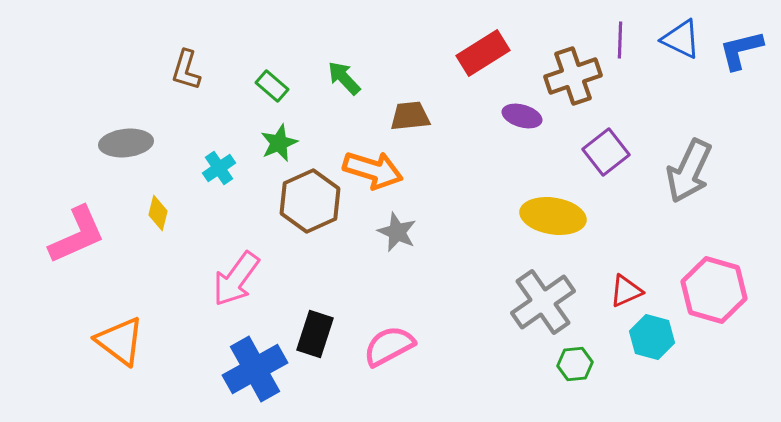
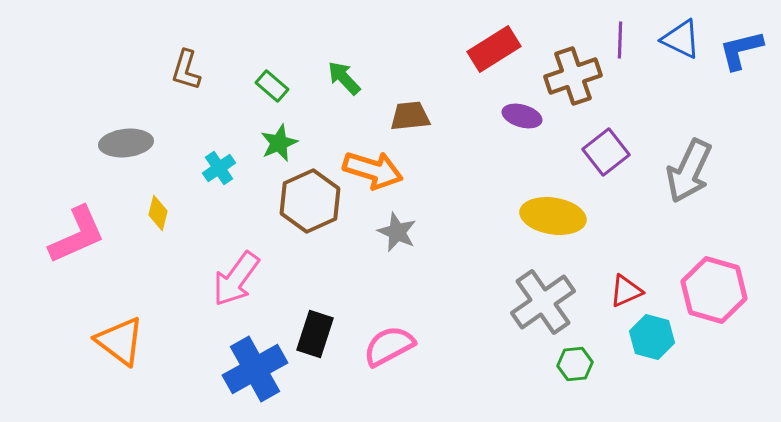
red rectangle: moved 11 px right, 4 px up
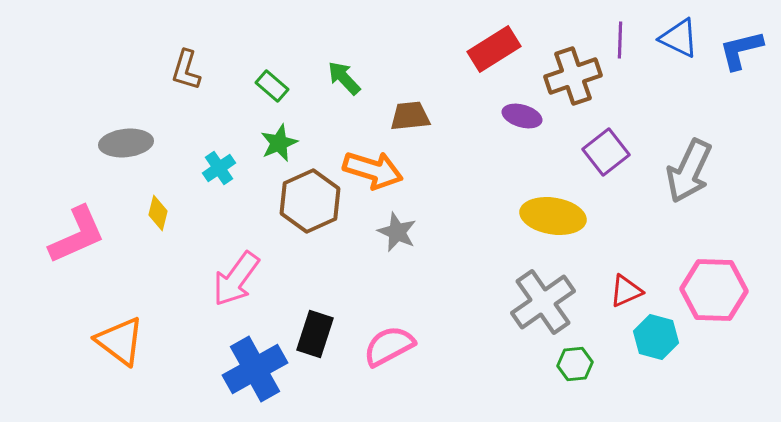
blue triangle: moved 2 px left, 1 px up
pink hexagon: rotated 14 degrees counterclockwise
cyan hexagon: moved 4 px right
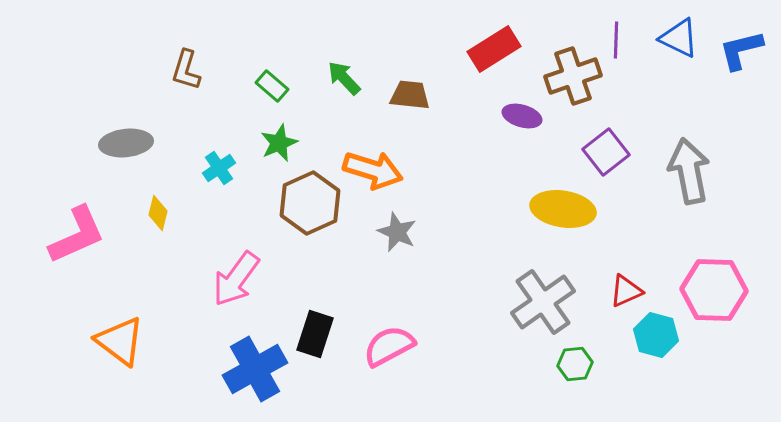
purple line: moved 4 px left
brown trapezoid: moved 21 px up; rotated 12 degrees clockwise
gray arrow: rotated 144 degrees clockwise
brown hexagon: moved 2 px down
yellow ellipse: moved 10 px right, 7 px up
cyan hexagon: moved 2 px up
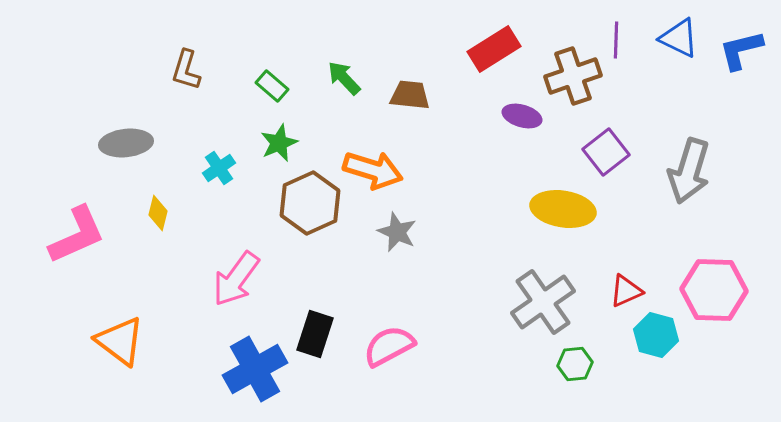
gray arrow: rotated 152 degrees counterclockwise
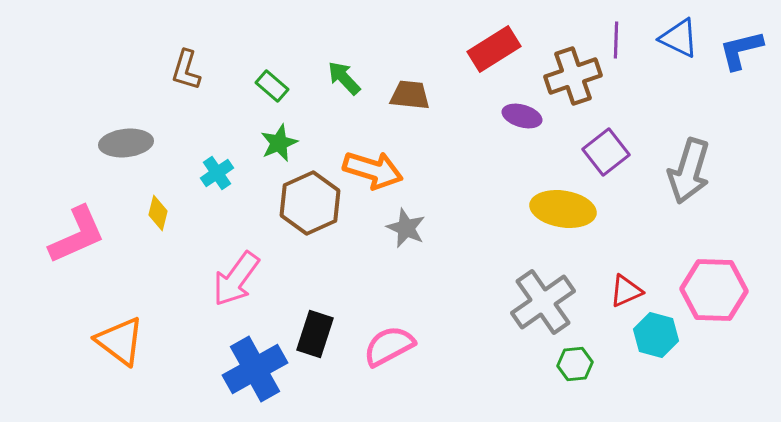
cyan cross: moved 2 px left, 5 px down
gray star: moved 9 px right, 4 px up
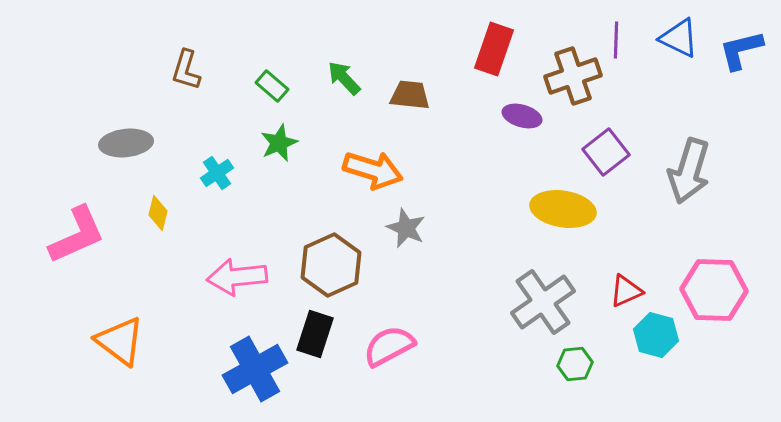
red rectangle: rotated 39 degrees counterclockwise
brown hexagon: moved 21 px right, 62 px down
pink arrow: moved 1 px right, 2 px up; rotated 48 degrees clockwise
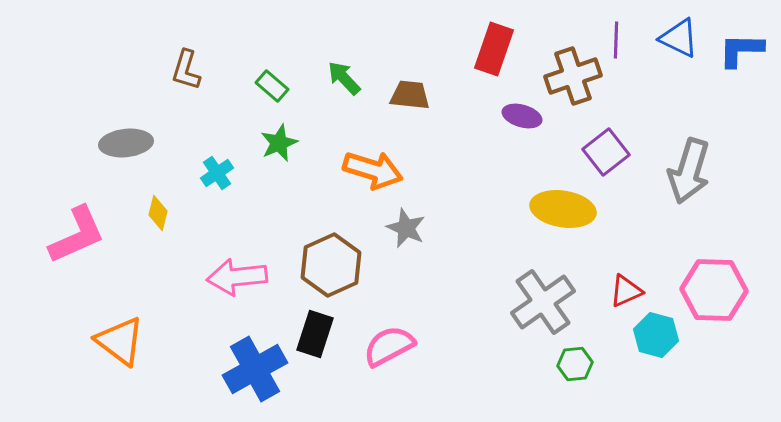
blue L-shape: rotated 15 degrees clockwise
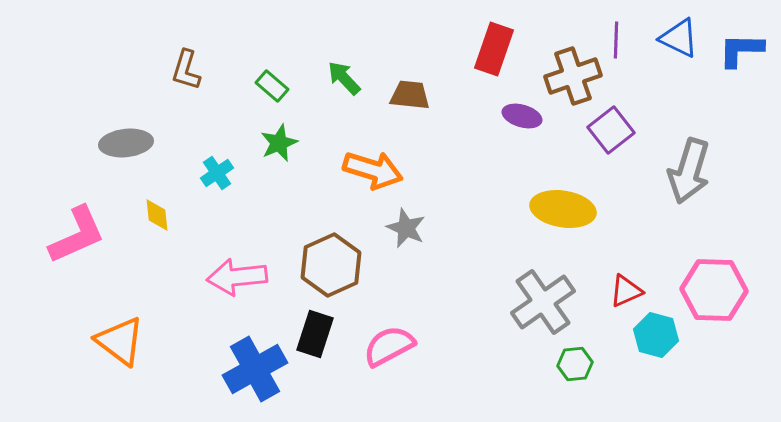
purple square: moved 5 px right, 22 px up
yellow diamond: moved 1 px left, 2 px down; rotated 20 degrees counterclockwise
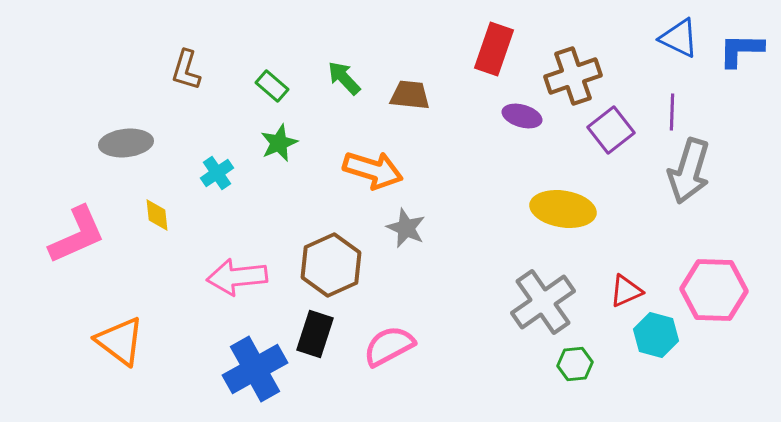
purple line: moved 56 px right, 72 px down
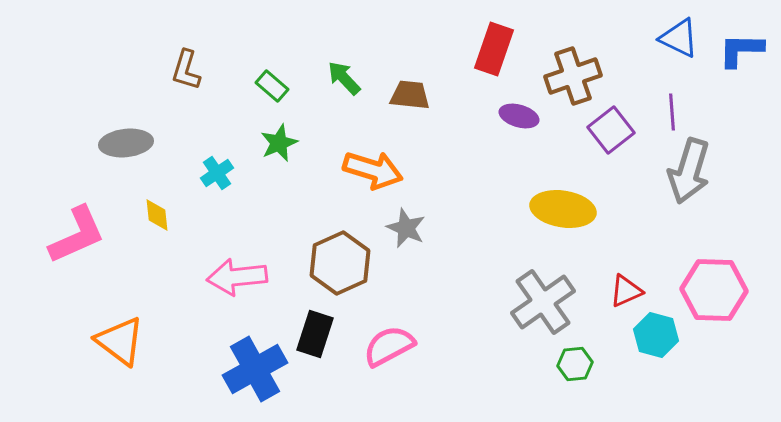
purple line: rotated 6 degrees counterclockwise
purple ellipse: moved 3 px left
brown hexagon: moved 9 px right, 2 px up
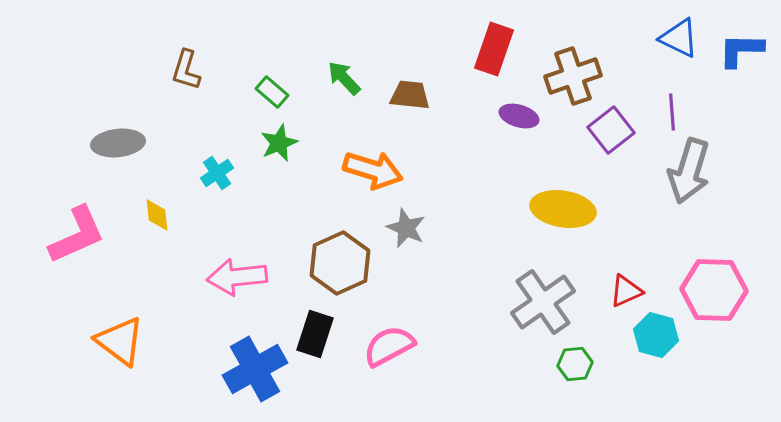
green rectangle: moved 6 px down
gray ellipse: moved 8 px left
